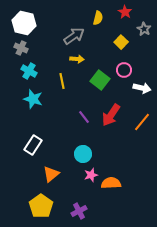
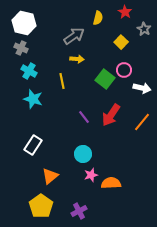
green square: moved 5 px right, 1 px up
orange triangle: moved 1 px left, 2 px down
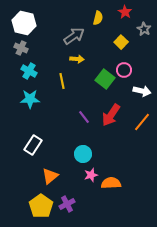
white arrow: moved 3 px down
cyan star: moved 3 px left; rotated 18 degrees counterclockwise
purple cross: moved 12 px left, 7 px up
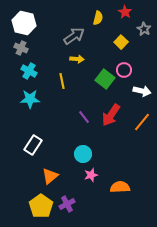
orange semicircle: moved 9 px right, 4 px down
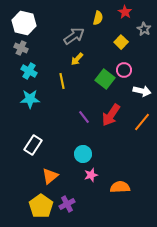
yellow arrow: rotated 128 degrees clockwise
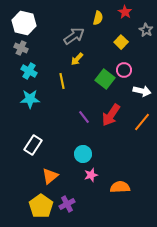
gray star: moved 2 px right, 1 px down
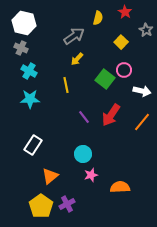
yellow line: moved 4 px right, 4 px down
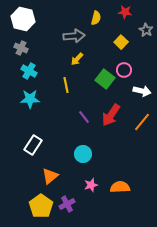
red star: rotated 24 degrees counterclockwise
yellow semicircle: moved 2 px left
white hexagon: moved 1 px left, 4 px up
gray arrow: rotated 30 degrees clockwise
pink star: moved 10 px down
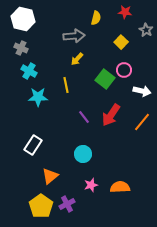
cyan star: moved 8 px right, 2 px up
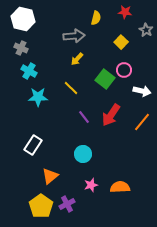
yellow line: moved 5 px right, 3 px down; rotated 35 degrees counterclockwise
